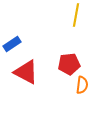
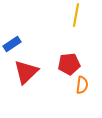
red triangle: rotated 48 degrees clockwise
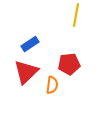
blue rectangle: moved 18 px right
orange semicircle: moved 30 px left
